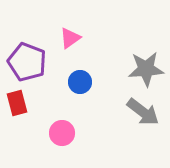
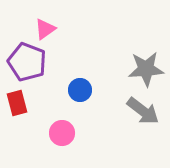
pink triangle: moved 25 px left, 9 px up
blue circle: moved 8 px down
gray arrow: moved 1 px up
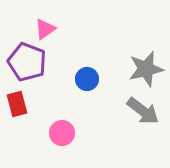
gray star: rotated 9 degrees counterclockwise
blue circle: moved 7 px right, 11 px up
red rectangle: moved 1 px down
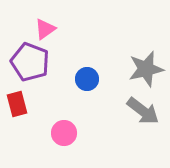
purple pentagon: moved 3 px right
pink circle: moved 2 px right
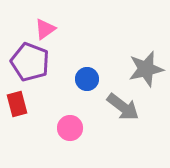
gray arrow: moved 20 px left, 4 px up
pink circle: moved 6 px right, 5 px up
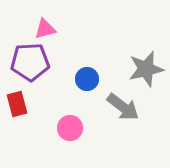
pink triangle: rotated 20 degrees clockwise
purple pentagon: rotated 24 degrees counterclockwise
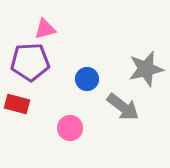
red rectangle: rotated 60 degrees counterclockwise
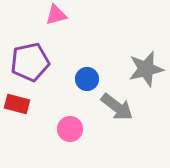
pink triangle: moved 11 px right, 14 px up
purple pentagon: rotated 9 degrees counterclockwise
gray arrow: moved 6 px left
pink circle: moved 1 px down
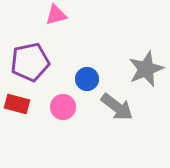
gray star: rotated 9 degrees counterclockwise
pink circle: moved 7 px left, 22 px up
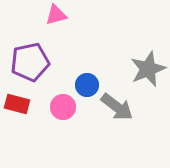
gray star: moved 2 px right
blue circle: moved 6 px down
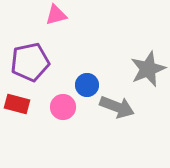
gray arrow: rotated 16 degrees counterclockwise
